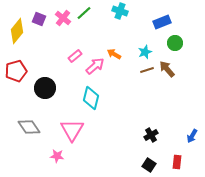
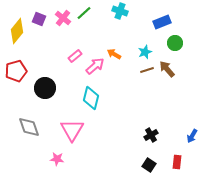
gray diamond: rotated 15 degrees clockwise
pink star: moved 3 px down
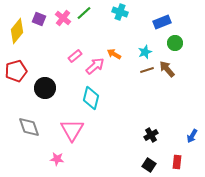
cyan cross: moved 1 px down
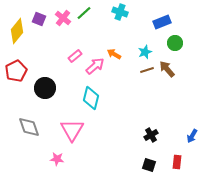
red pentagon: rotated 10 degrees counterclockwise
black square: rotated 16 degrees counterclockwise
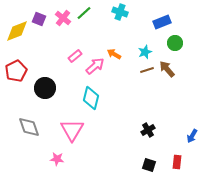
yellow diamond: rotated 30 degrees clockwise
black cross: moved 3 px left, 5 px up
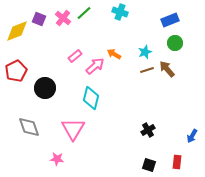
blue rectangle: moved 8 px right, 2 px up
pink triangle: moved 1 px right, 1 px up
